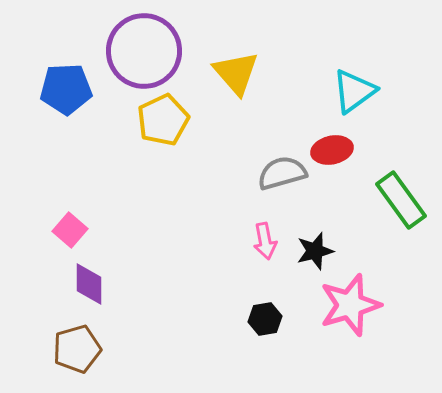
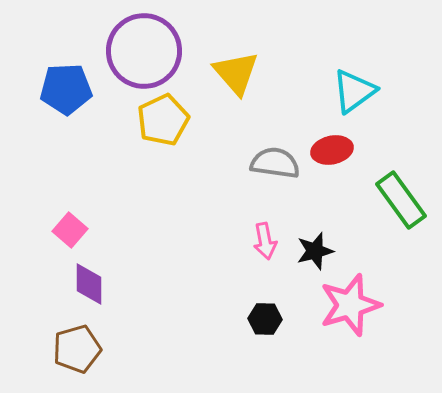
gray semicircle: moved 7 px left, 10 px up; rotated 24 degrees clockwise
black hexagon: rotated 12 degrees clockwise
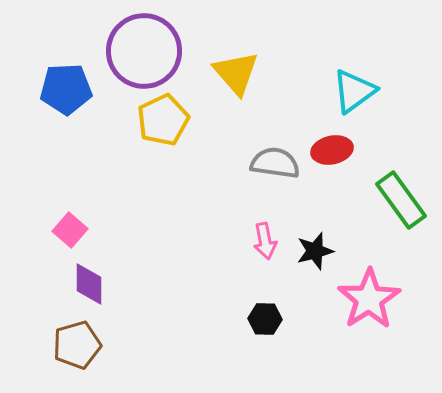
pink star: moved 19 px right, 6 px up; rotated 16 degrees counterclockwise
brown pentagon: moved 4 px up
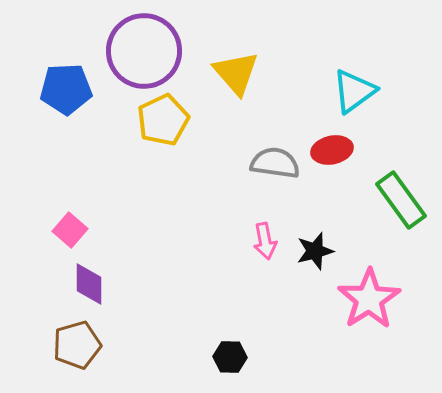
black hexagon: moved 35 px left, 38 px down
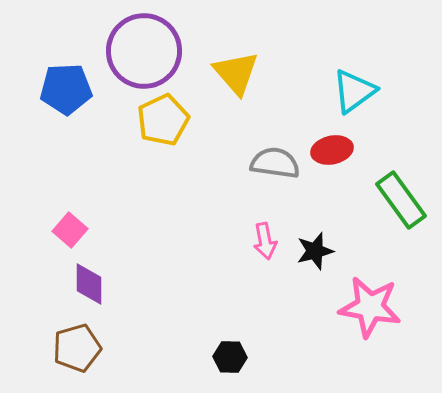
pink star: moved 1 px right, 8 px down; rotated 30 degrees counterclockwise
brown pentagon: moved 3 px down
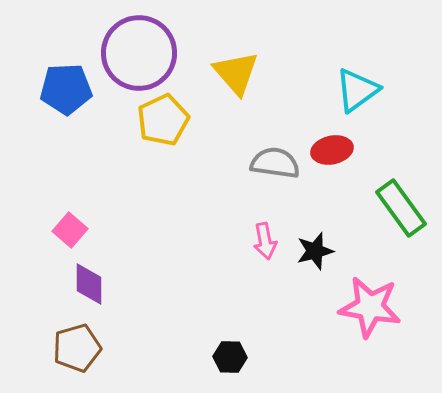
purple circle: moved 5 px left, 2 px down
cyan triangle: moved 3 px right, 1 px up
green rectangle: moved 8 px down
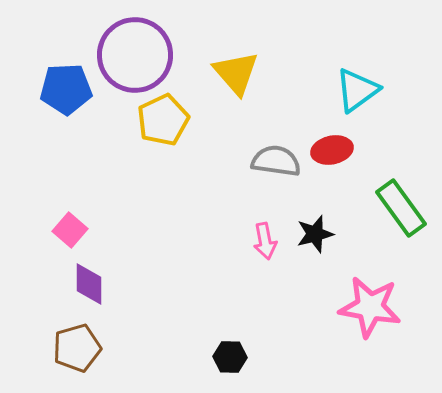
purple circle: moved 4 px left, 2 px down
gray semicircle: moved 1 px right, 2 px up
black star: moved 17 px up
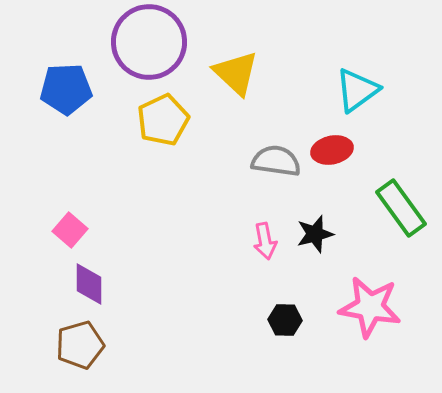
purple circle: moved 14 px right, 13 px up
yellow triangle: rotated 6 degrees counterclockwise
brown pentagon: moved 3 px right, 3 px up
black hexagon: moved 55 px right, 37 px up
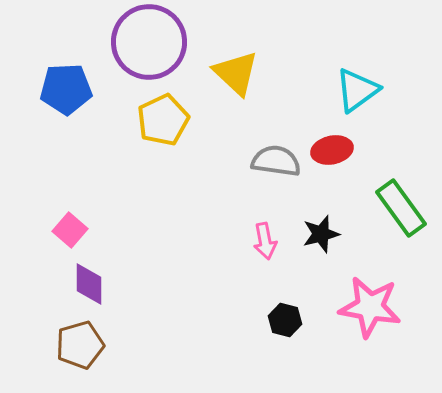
black star: moved 6 px right
black hexagon: rotated 12 degrees clockwise
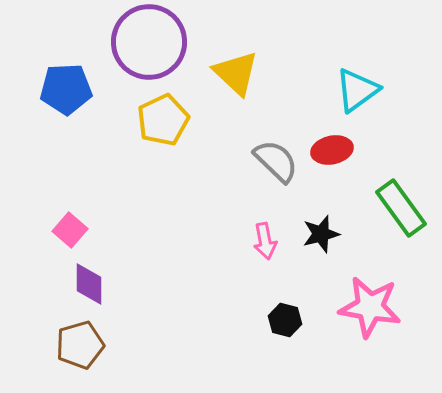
gray semicircle: rotated 36 degrees clockwise
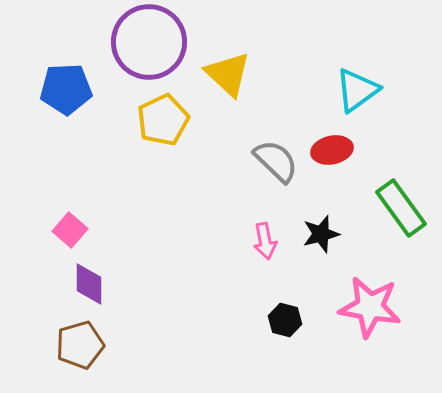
yellow triangle: moved 8 px left, 1 px down
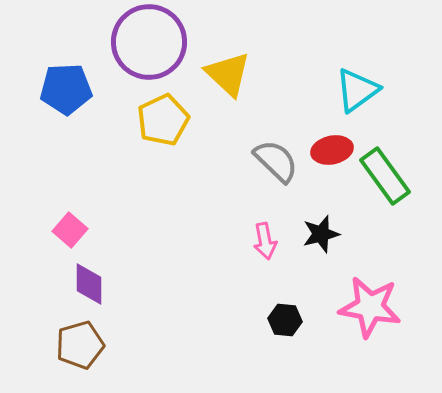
green rectangle: moved 16 px left, 32 px up
black hexagon: rotated 8 degrees counterclockwise
